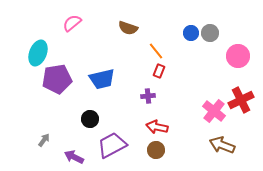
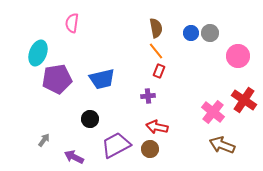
pink semicircle: rotated 42 degrees counterclockwise
brown semicircle: moved 28 px right; rotated 120 degrees counterclockwise
red cross: moved 3 px right; rotated 30 degrees counterclockwise
pink cross: moved 1 px left, 1 px down
purple trapezoid: moved 4 px right
brown circle: moved 6 px left, 1 px up
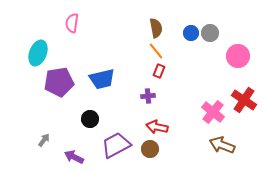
purple pentagon: moved 2 px right, 3 px down
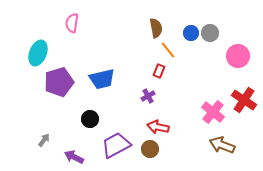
orange line: moved 12 px right, 1 px up
purple pentagon: rotated 8 degrees counterclockwise
purple cross: rotated 24 degrees counterclockwise
red arrow: moved 1 px right
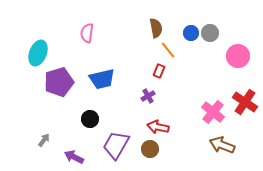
pink semicircle: moved 15 px right, 10 px down
red cross: moved 1 px right, 2 px down
purple trapezoid: rotated 32 degrees counterclockwise
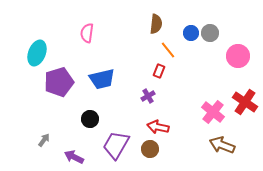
brown semicircle: moved 4 px up; rotated 18 degrees clockwise
cyan ellipse: moved 1 px left
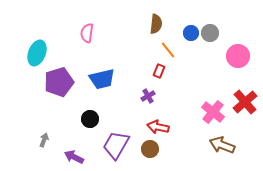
red cross: rotated 15 degrees clockwise
gray arrow: rotated 16 degrees counterclockwise
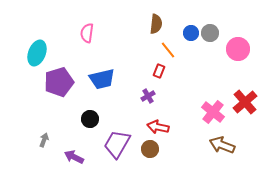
pink circle: moved 7 px up
purple trapezoid: moved 1 px right, 1 px up
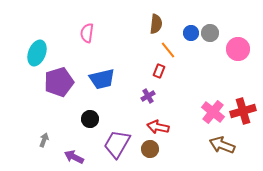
red cross: moved 2 px left, 9 px down; rotated 25 degrees clockwise
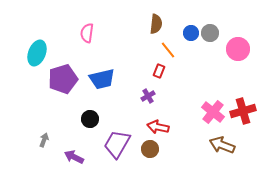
purple pentagon: moved 4 px right, 3 px up
